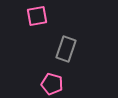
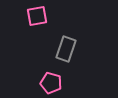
pink pentagon: moved 1 px left, 1 px up
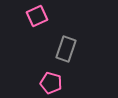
pink square: rotated 15 degrees counterclockwise
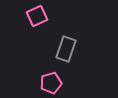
pink pentagon: rotated 30 degrees counterclockwise
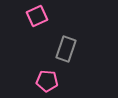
pink pentagon: moved 4 px left, 2 px up; rotated 20 degrees clockwise
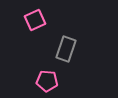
pink square: moved 2 px left, 4 px down
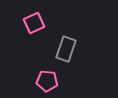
pink square: moved 1 px left, 3 px down
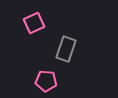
pink pentagon: moved 1 px left
